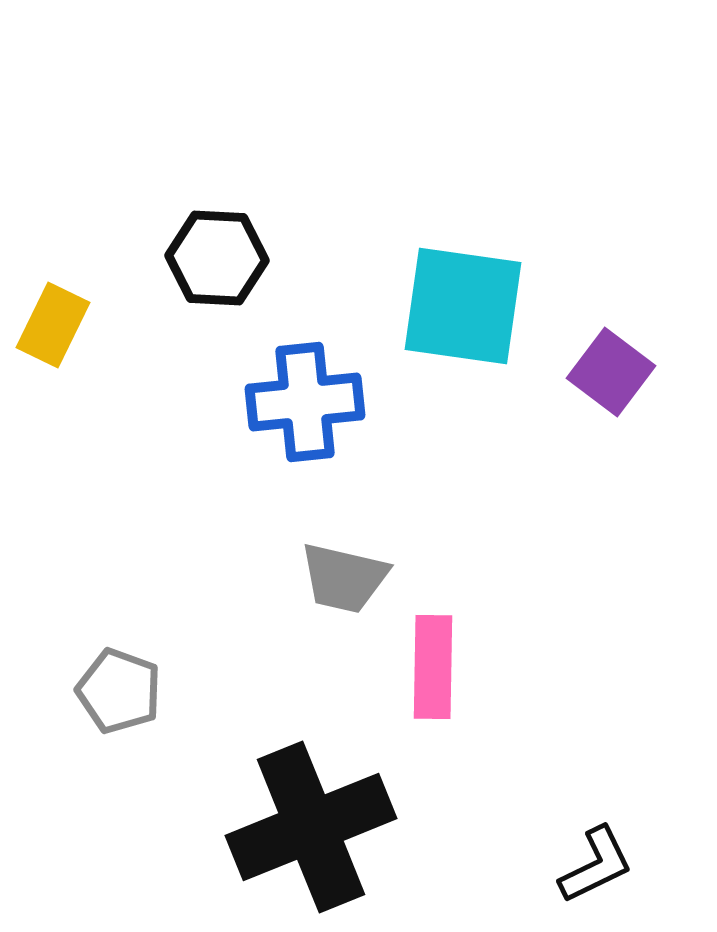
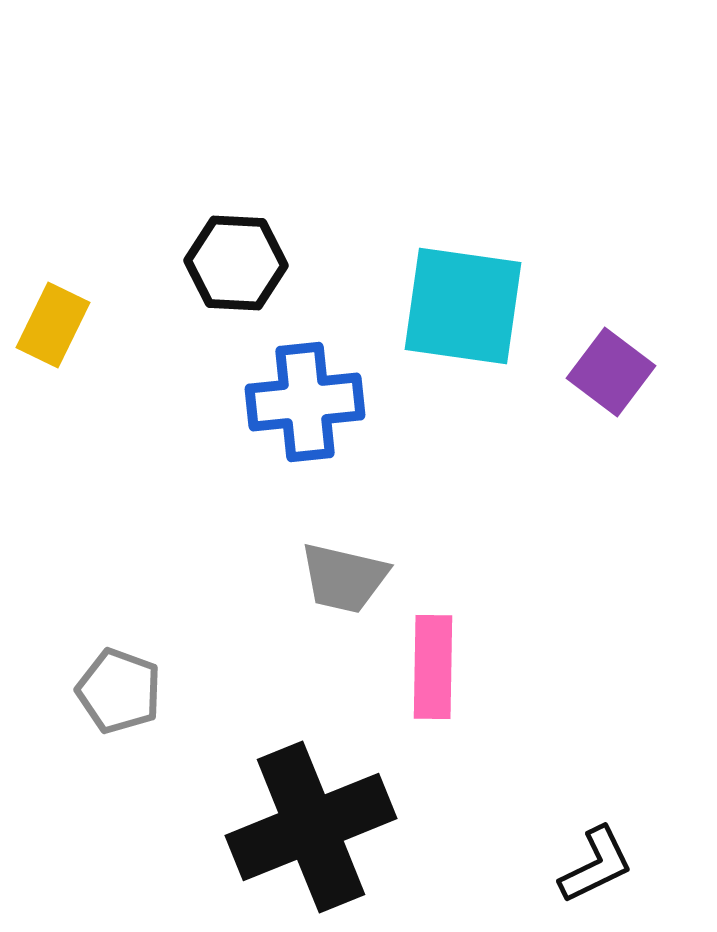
black hexagon: moved 19 px right, 5 px down
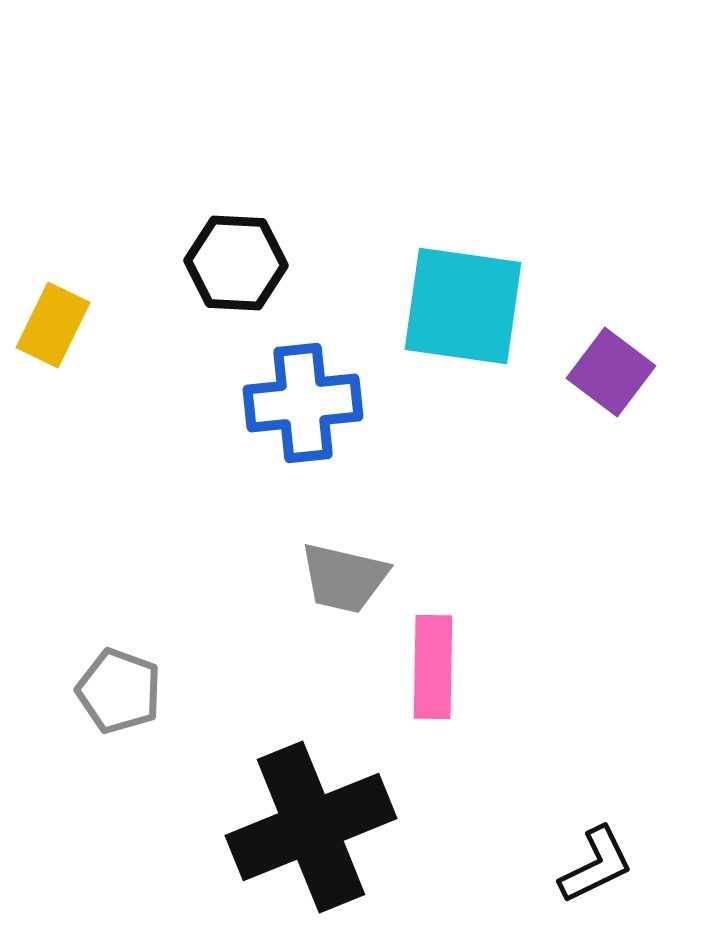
blue cross: moved 2 px left, 1 px down
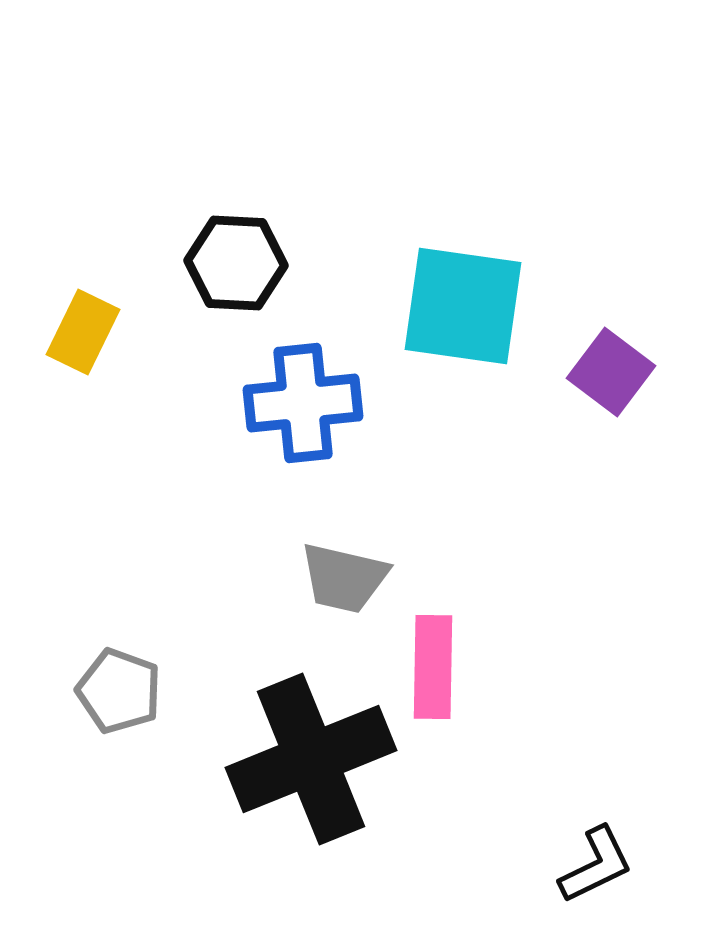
yellow rectangle: moved 30 px right, 7 px down
black cross: moved 68 px up
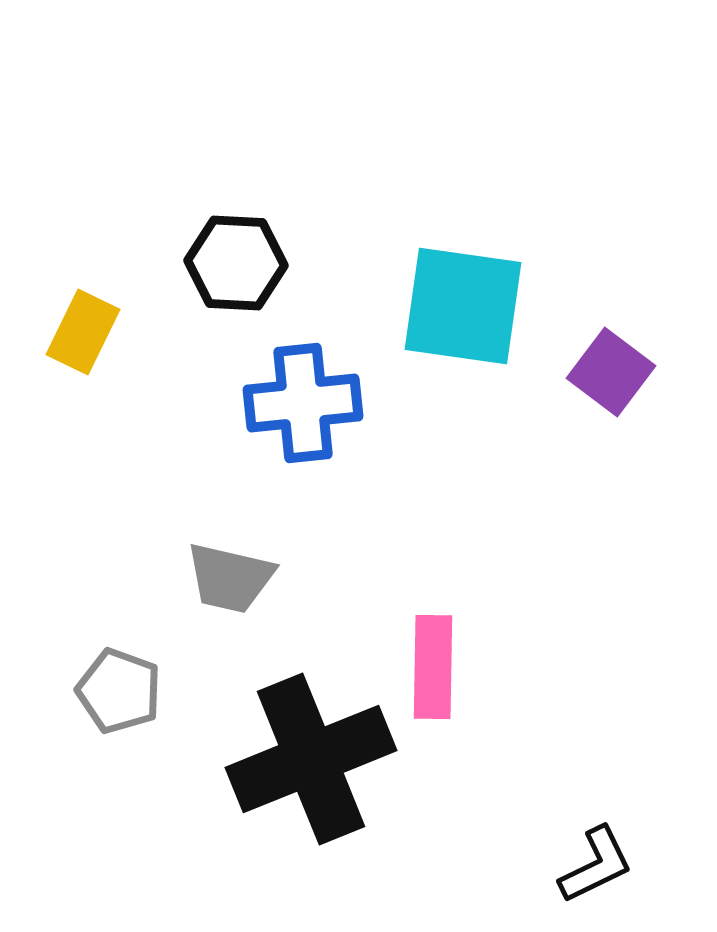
gray trapezoid: moved 114 px left
